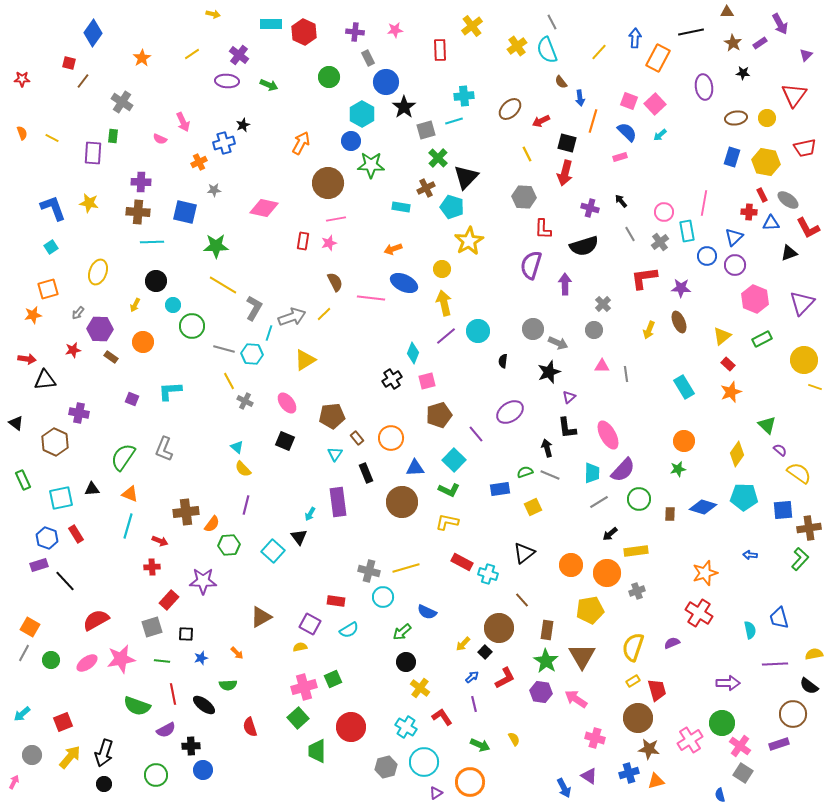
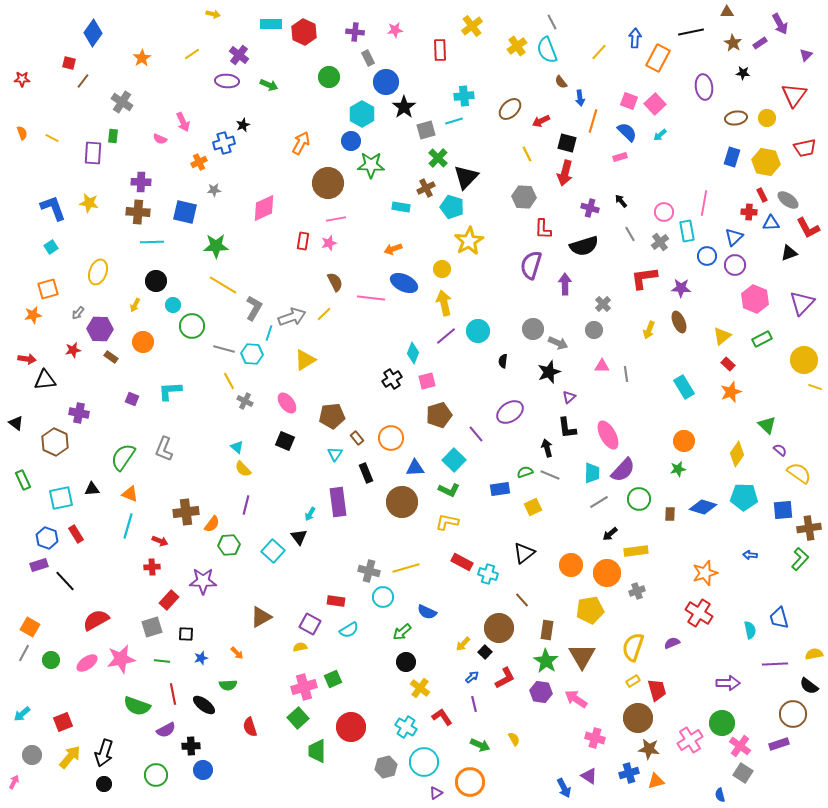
pink diamond at (264, 208): rotated 36 degrees counterclockwise
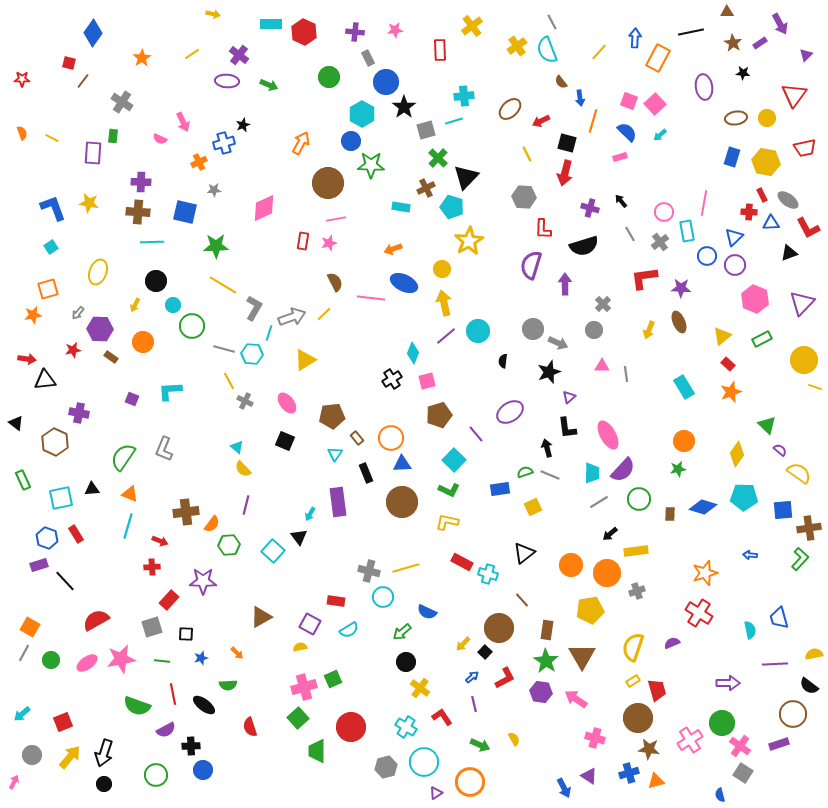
blue triangle at (415, 468): moved 13 px left, 4 px up
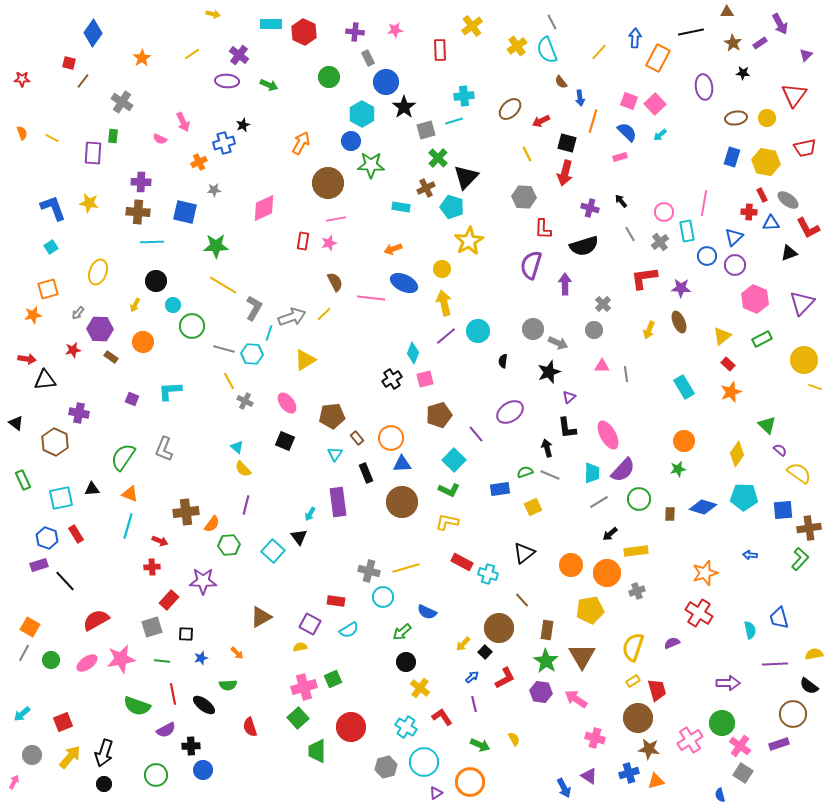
pink square at (427, 381): moved 2 px left, 2 px up
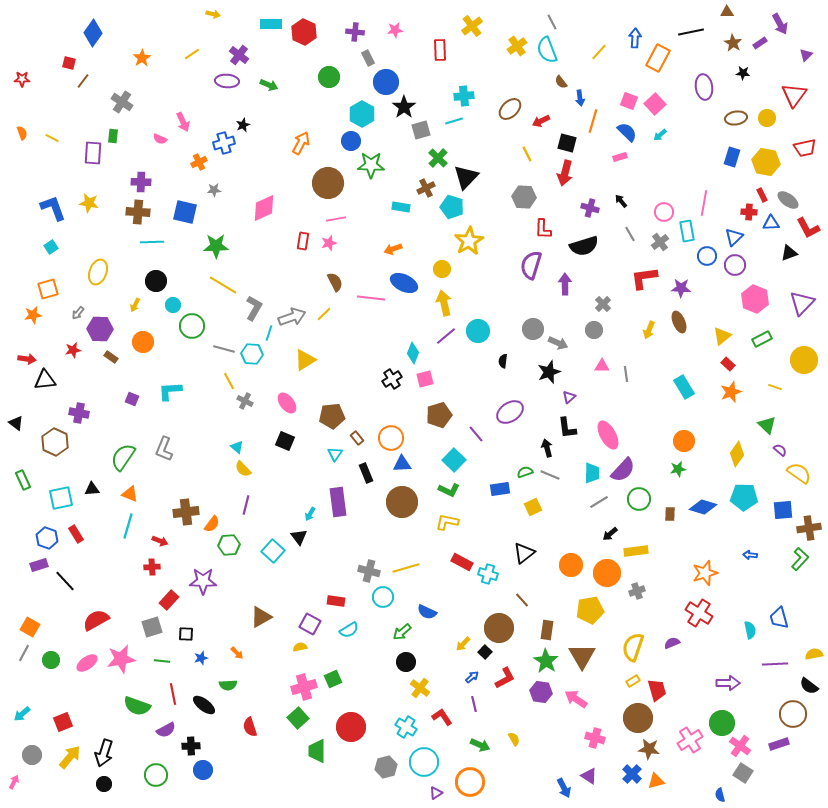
gray square at (426, 130): moved 5 px left
yellow line at (815, 387): moved 40 px left
blue cross at (629, 773): moved 3 px right, 1 px down; rotated 30 degrees counterclockwise
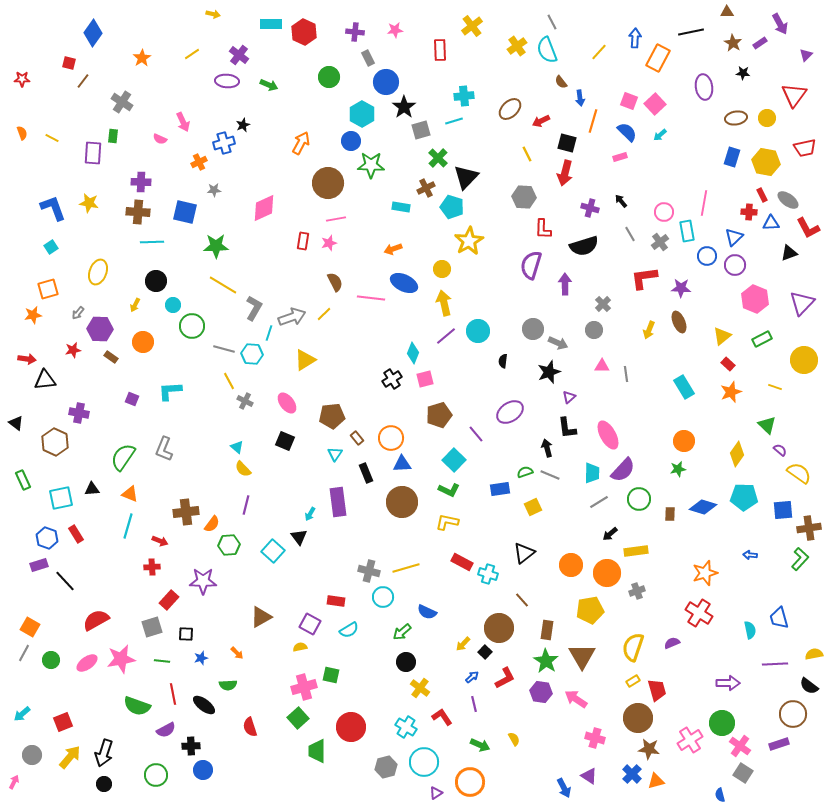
green square at (333, 679): moved 2 px left, 4 px up; rotated 36 degrees clockwise
